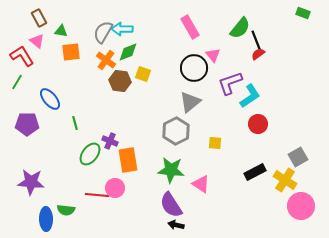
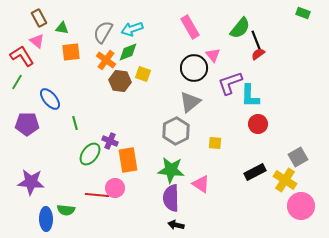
cyan arrow at (122, 29): moved 10 px right; rotated 20 degrees counterclockwise
green triangle at (61, 31): moved 1 px right, 3 px up
cyan L-shape at (250, 96): rotated 125 degrees clockwise
purple semicircle at (171, 205): moved 7 px up; rotated 32 degrees clockwise
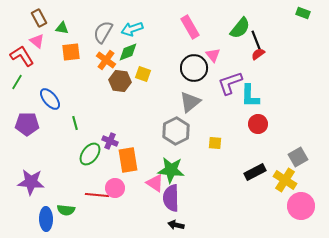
pink triangle at (201, 184): moved 46 px left, 1 px up
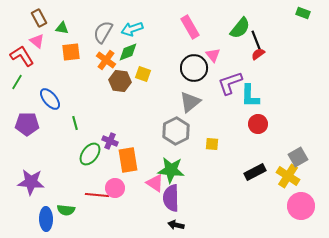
yellow square at (215, 143): moved 3 px left, 1 px down
yellow cross at (285, 180): moved 3 px right, 4 px up
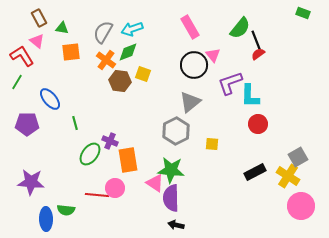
black circle at (194, 68): moved 3 px up
